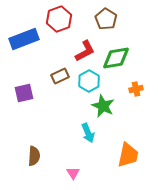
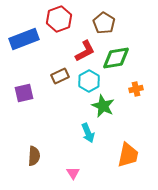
brown pentagon: moved 2 px left, 4 px down
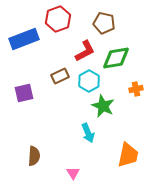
red hexagon: moved 1 px left
brown pentagon: rotated 20 degrees counterclockwise
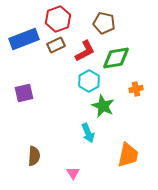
brown rectangle: moved 4 px left, 31 px up
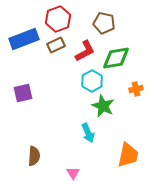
cyan hexagon: moved 3 px right
purple square: moved 1 px left
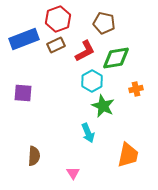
purple square: rotated 18 degrees clockwise
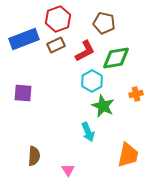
orange cross: moved 5 px down
cyan arrow: moved 1 px up
pink triangle: moved 5 px left, 3 px up
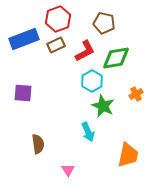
orange cross: rotated 16 degrees counterclockwise
brown semicircle: moved 4 px right, 12 px up; rotated 12 degrees counterclockwise
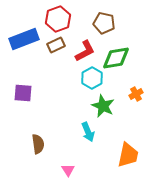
cyan hexagon: moved 3 px up
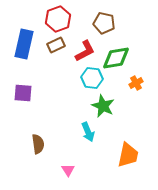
blue rectangle: moved 5 px down; rotated 56 degrees counterclockwise
cyan hexagon: rotated 25 degrees counterclockwise
orange cross: moved 11 px up
